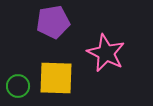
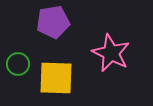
pink star: moved 5 px right
green circle: moved 22 px up
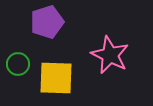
purple pentagon: moved 6 px left; rotated 8 degrees counterclockwise
pink star: moved 1 px left, 2 px down
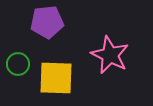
purple pentagon: rotated 12 degrees clockwise
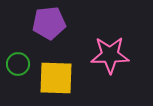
purple pentagon: moved 2 px right, 1 px down
pink star: rotated 27 degrees counterclockwise
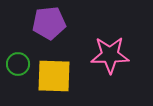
yellow square: moved 2 px left, 2 px up
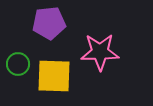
pink star: moved 10 px left, 3 px up
